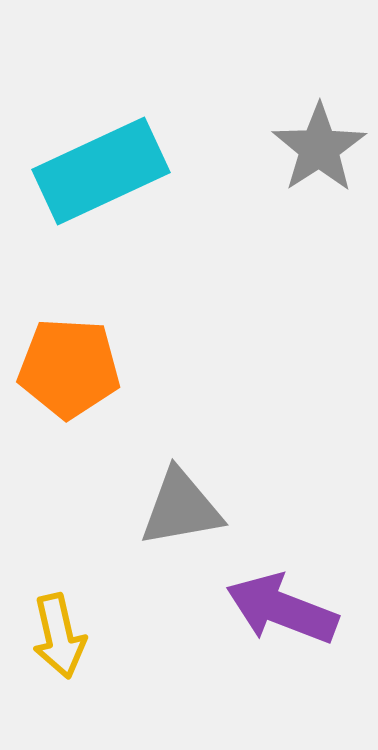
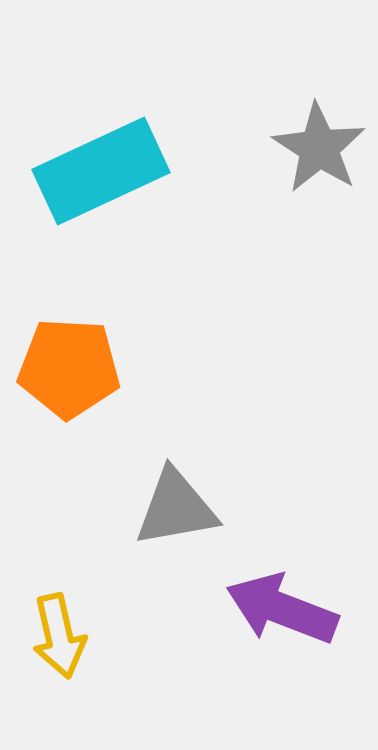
gray star: rotated 6 degrees counterclockwise
gray triangle: moved 5 px left
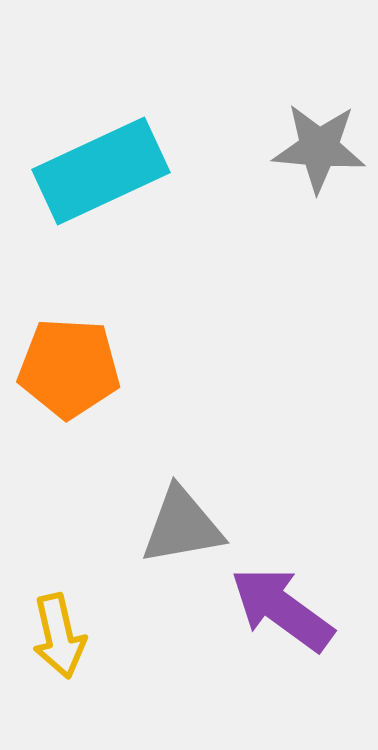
gray star: rotated 28 degrees counterclockwise
gray triangle: moved 6 px right, 18 px down
purple arrow: rotated 15 degrees clockwise
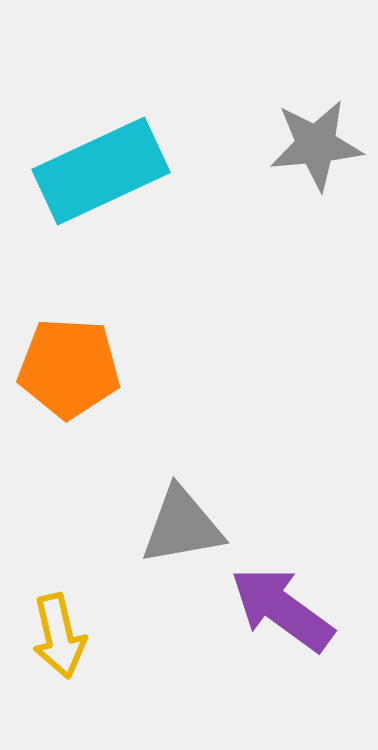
gray star: moved 3 px left, 3 px up; rotated 10 degrees counterclockwise
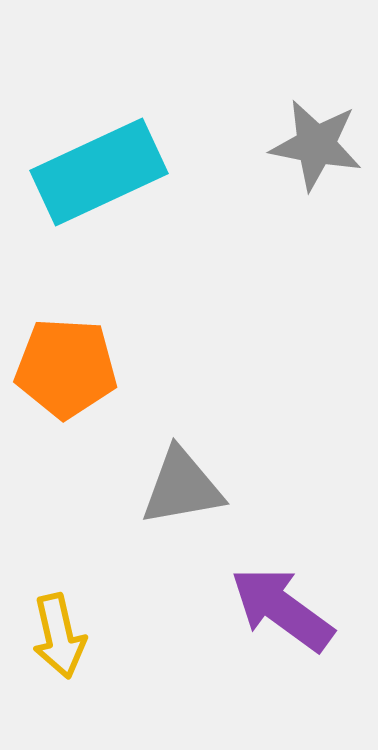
gray star: rotated 16 degrees clockwise
cyan rectangle: moved 2 px left, 1 px down
orange pentagon: moved 3 px left
gray triangle: moved 39 px up
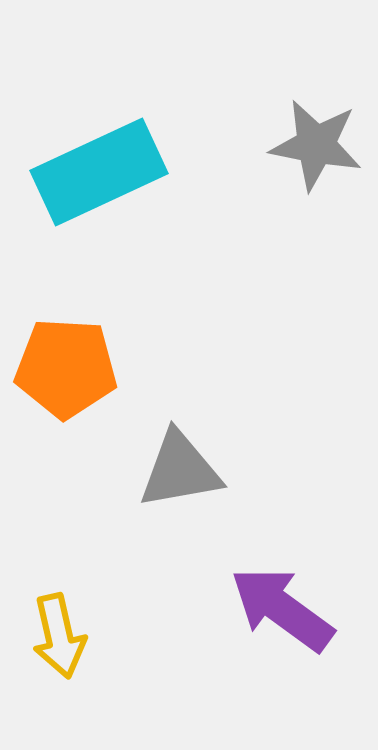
gray triangle: moved 2 px left, 17 px up
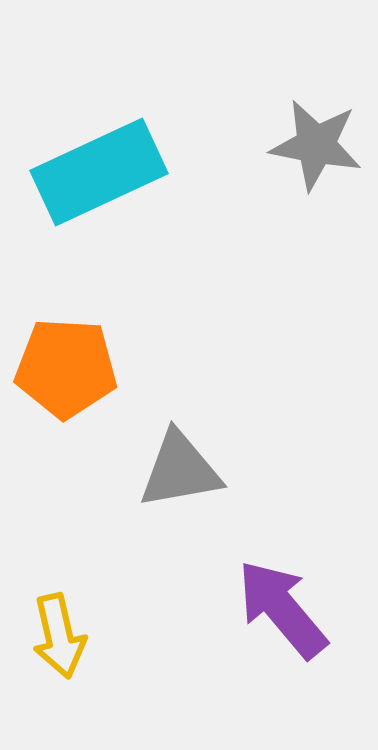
purple arrow: rotated 14 degrees clockwise
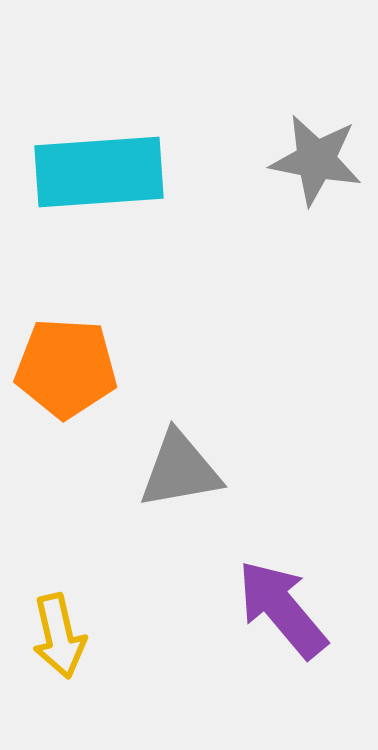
gray star: moved 15 px down
cyan rectangle: rotated 21 degrees clockwise
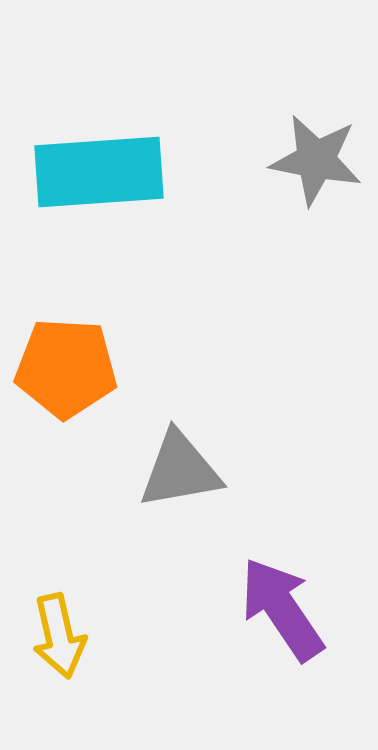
purple arrow: rotated 6 degrees clockwise
